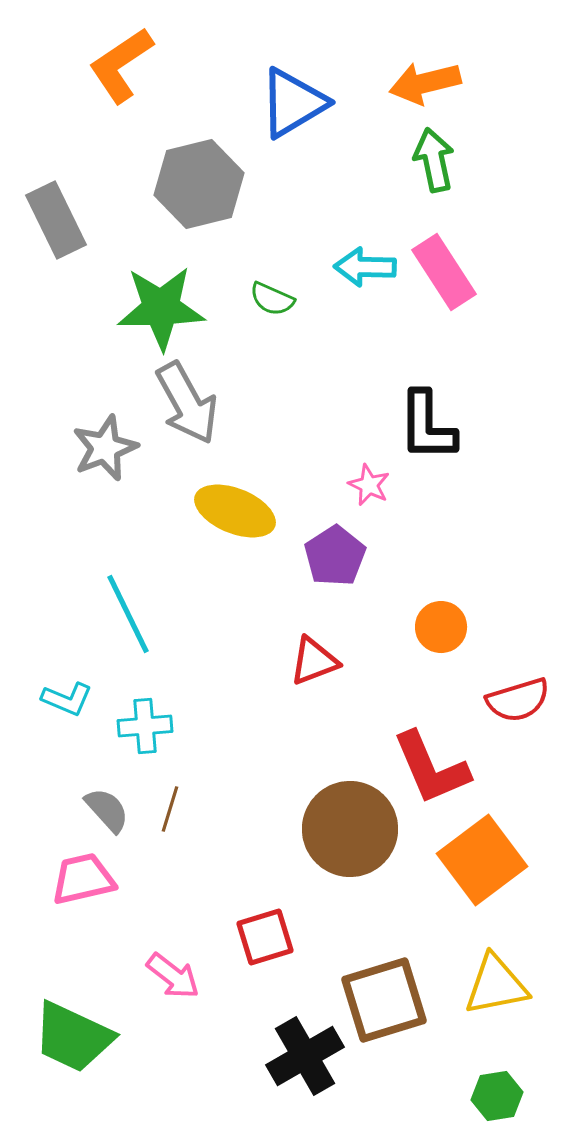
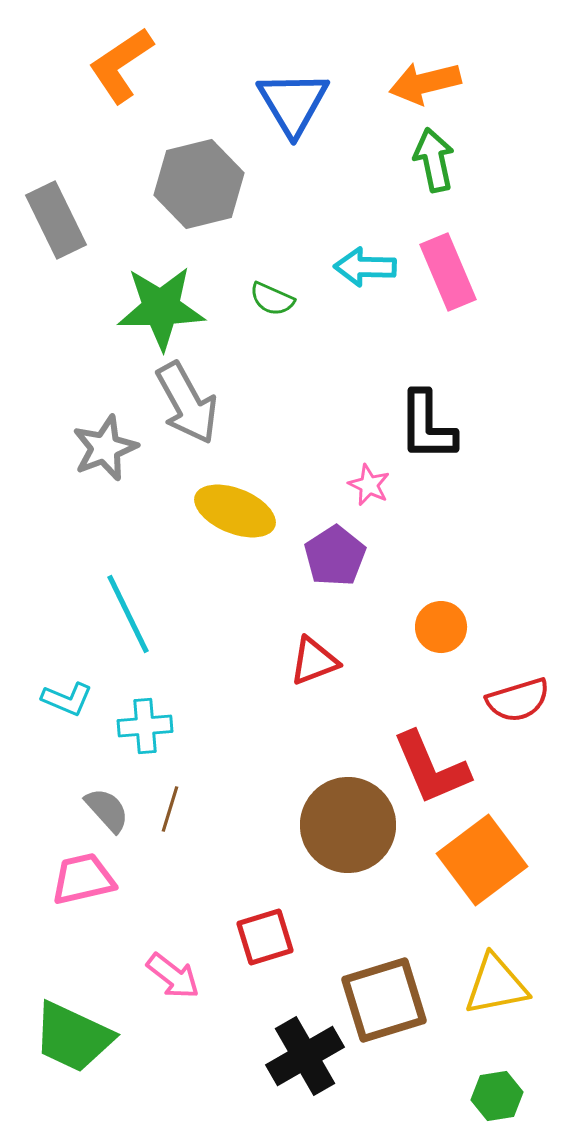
blue triangle: rotated 30 degrees counterclockwise
pink rectangle: moved 4 px right; rotated 10 degrees clockwise
brown circle: moved 2 px left, 4 px up
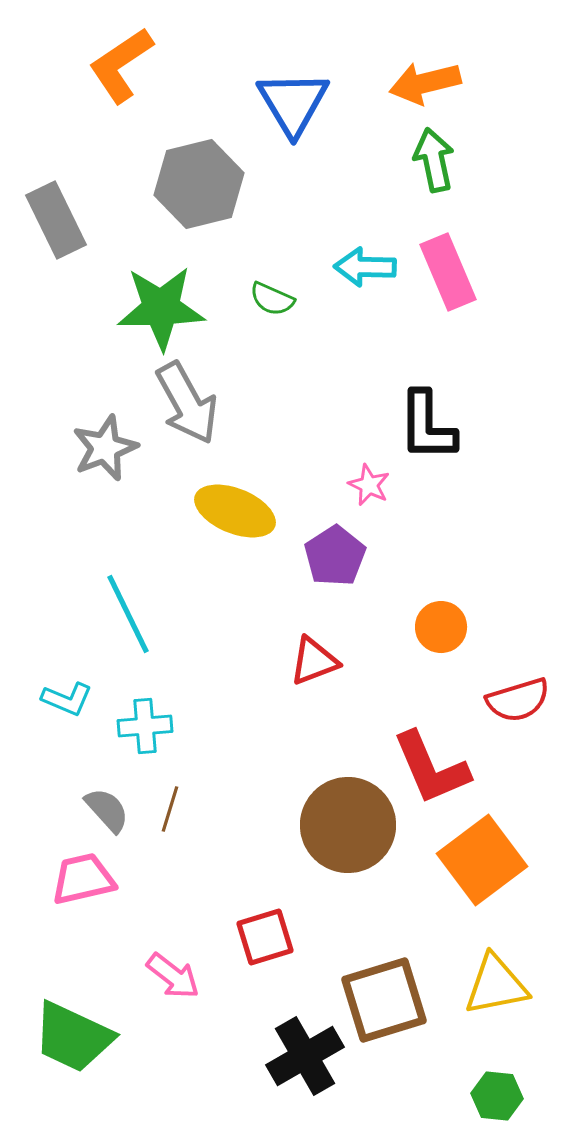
green hexagon: rotated 15 degrees clockwise
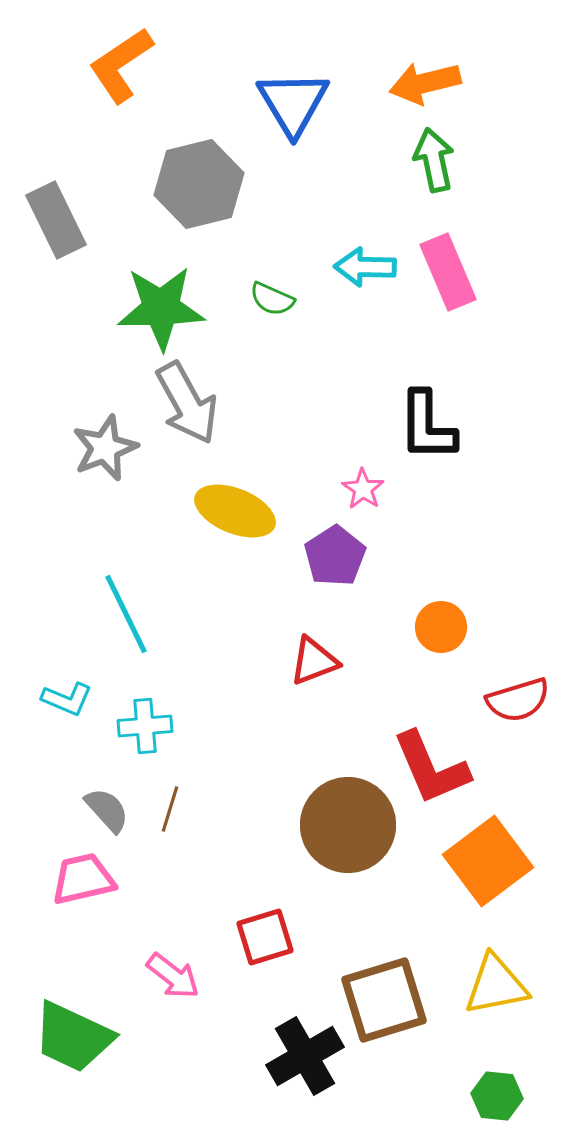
pink star: moved 6 px left, 4 px down; rotated 9 degrees clockwise
cyan line: moved 2 px left
orange square: moved 6 px right, 1 px down
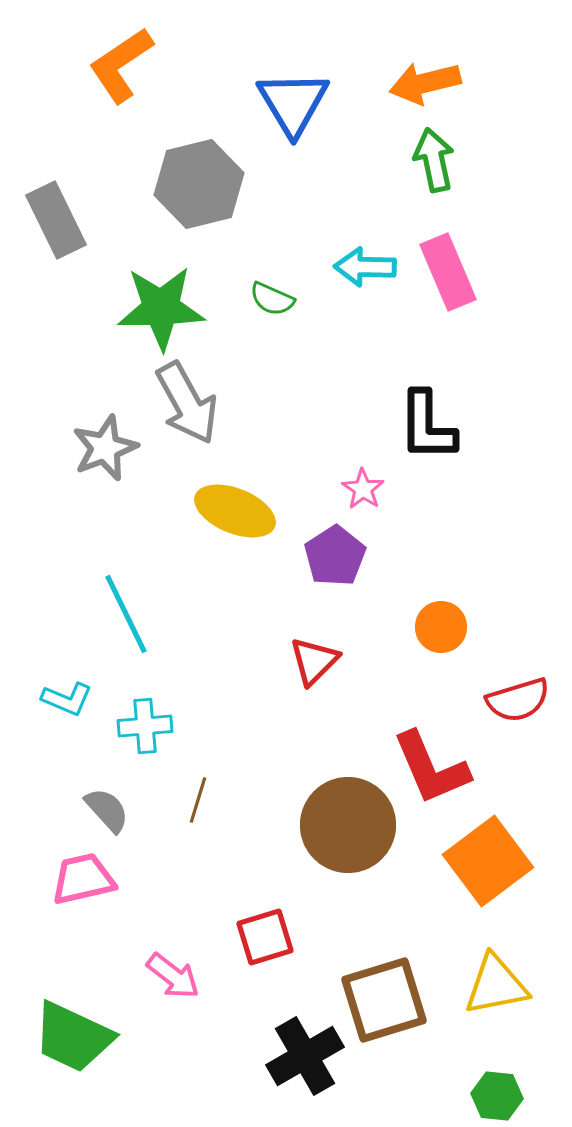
red triangle: rotated 24 degrees counterclockwise
brown line: moved 28 px right, 9 px up
